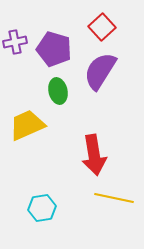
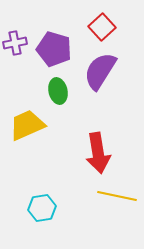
purple cross: moved 1 px down
red arrow: moved 4 px right, 2 px up
yellow line: moved 3 px right, 2 px up
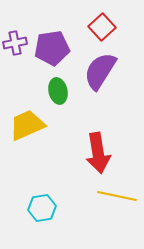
purple pentagon: moved 2 px left, 1 px up; rotated 24 degrees counterclockwise
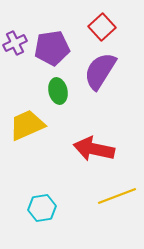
purple cross: rotated 15 degrees counterclockwise
red arrow: moved 4 px left, 4 px up; rotated 111 degrees clockwise
yellow line: rotated 33 degrees counterclockwise
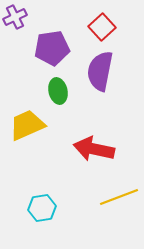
purple cross: moved 26 px up
purple semicircle: rotated 21 degrees counterclockwise
yellow line: moved 2 px right, 1 px down
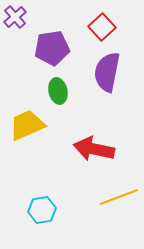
purple cross: rotated 15 degrees counterclockwise
purple semicircle: moved 7 px right, 1 px down
cyan hexagon: moved 2 px down
